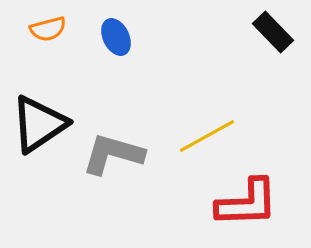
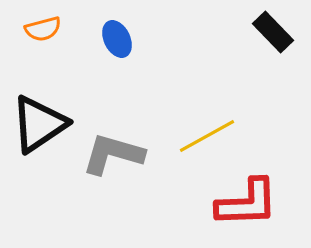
orange semicircle: moved 5 px left
blue ellipse: moved 1 px right, 2 px down
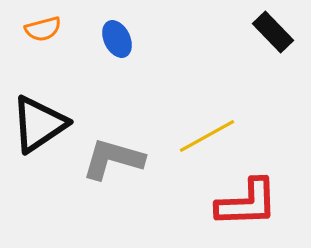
gray L-shape: moved 5 px down
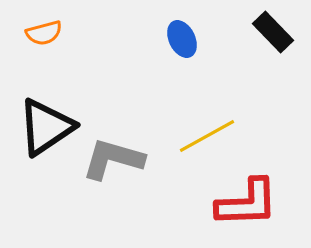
orange semicircle: moved 1 px right, 4 px down
blue ellipse: moved 65 px right
black triangle: moved 7 px right, 3 px down
